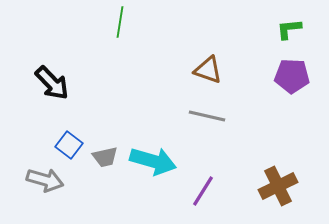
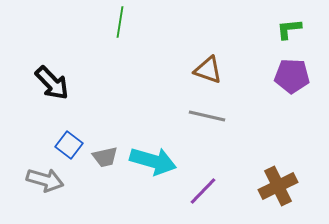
purple line: rotated 12 degrees clockwise
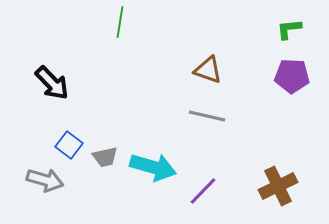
cyan arrow: moved 6 px down
